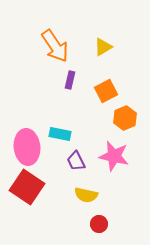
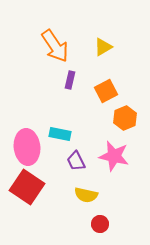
red circle: moved 1 px right
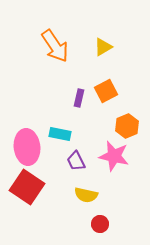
purple rectangle: moved 9 px right, 18 px down
orange hexagon: moved 2 px right, 8 px down
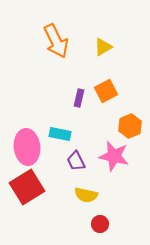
orange arrow: moved 1 px right, 5 px up; rotated 8 degrees clockwise
orange hexagon: moved 3 px right
red square: rotated 24 degrees clockwise
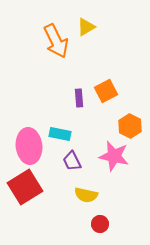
yellow triangle: moved 17 px left, 20 px up
purple rectangle: rotated 18 degrees counterclockwise
orange hexagon: rotated 10 degrees counterclockwise
pink ellipse: moved 2 px right, 1 px up
purple trapezoid: moved 4 px left
red square: moved 2 px left
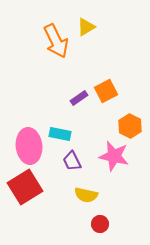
purple rectangle: rotated 60 degrees clockwise
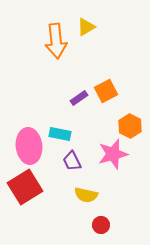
orange arrow: rotated 20 degrees clockwise
pink star: moved 1 px left, 2 px up; rotated 28 degrees counterclockwise
red circle: moved 1 px right, 1 px down
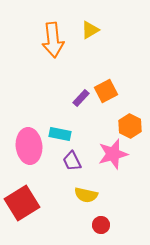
yellow triangle: moved 4 px right, 3 px down
orange arrow: moved 3 px left, 1 px up
purple rectangle: moved 2 px right; rotated 12 degrees counterclockwise
red square: moved 3 px left, 16 px down
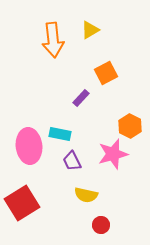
orange square: moved 18 px up
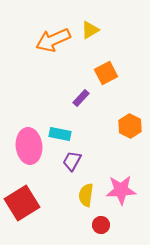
orange arrow: rotated 72 degrees clockwise
pink star: moved 8 px right, 36 px down; rotated 12 degrees clockwise
purple trapezoid: rotated 55 degrees clockwise
yellow semicircle: rotated 85 degrees clockwise
